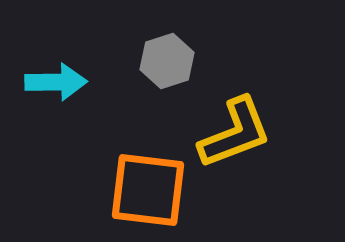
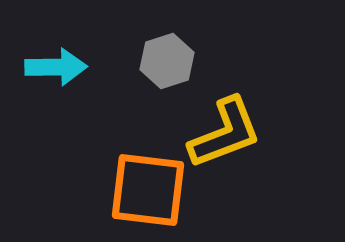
cyan arrow: moved 15 px up
yellow L-shape: moved 10 px left
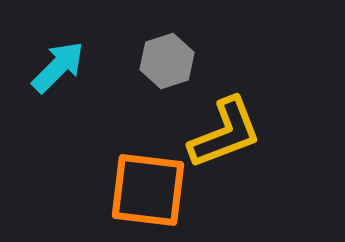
cyan arrow: moved 2 px right; rotated 44 degrees counterclockwise
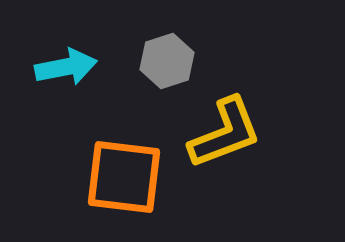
cyan arrow: moved 8 px right; rotated 34 degrees clockwise
orange square: moved 24 px left, 13 px up
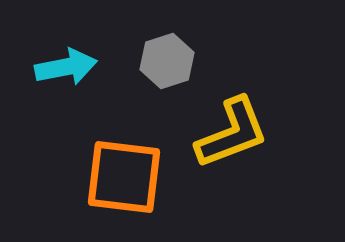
yellow L-shape: moved 7 px right
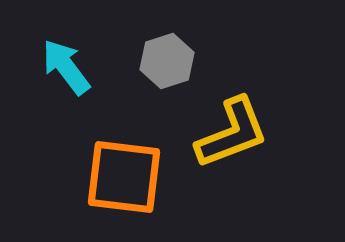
cyan arrow: rotated 116 degrees counterclockwise
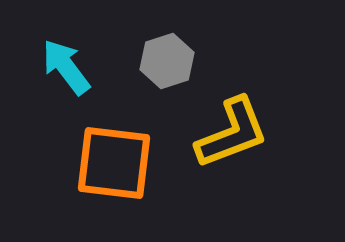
orange square: moved 10 px left, 14 px up
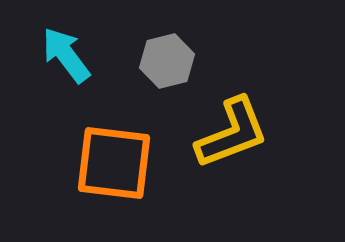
gray hexagon: rotated 4 degrees clockwise
cyan arrow: moved 12 px up
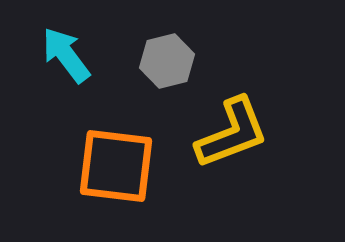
orange square: moved 2 px right, 3 px down
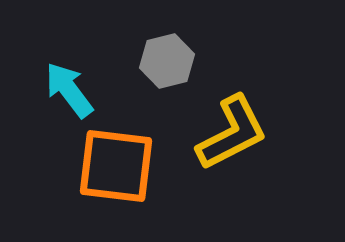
cyan arrow: moved 3 px right, 35 px down
yellow L-shape: rotated 6 degrees counterclockwise
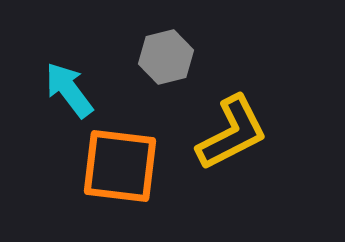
gray hexagon: moved 1 px left, 4 px up
orange square: moved 4 px right
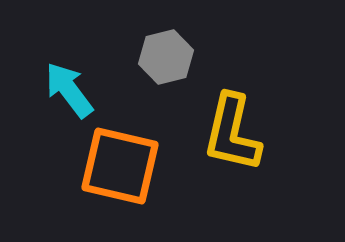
yellow L-shape: rotated 130 degrees clockwise
orange square: rotated 6 degrees clockwise
